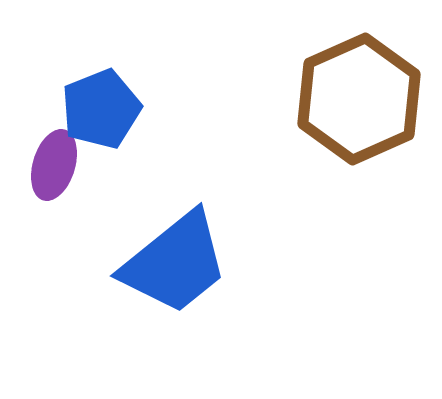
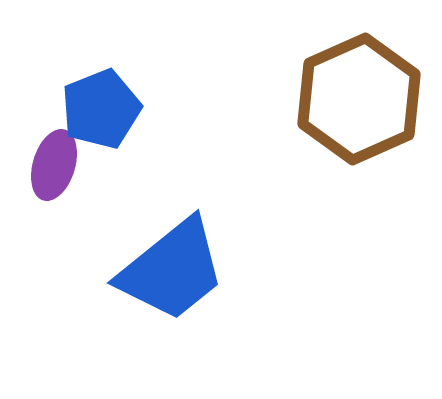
blue trapezoid: moved 3 px left, 7 px down
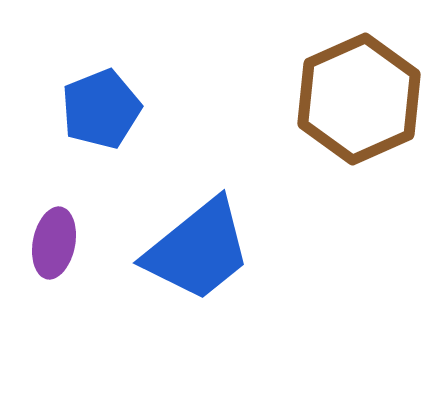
purple ellipse: moved 78 px down; rotated 6 degrees counterclockwise
blue trapezoid: moved 26 px right, 20 px up
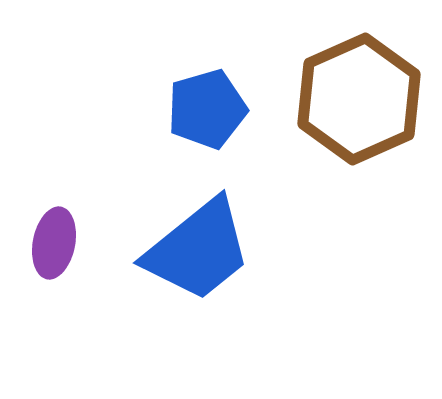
blue pentagon: moved 106 px right; rotated 6 degrees clockwise
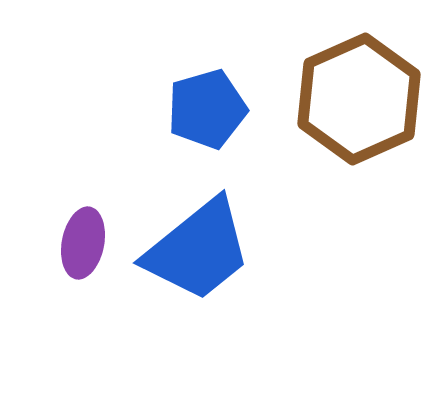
purple ellipse: moved 29 px right
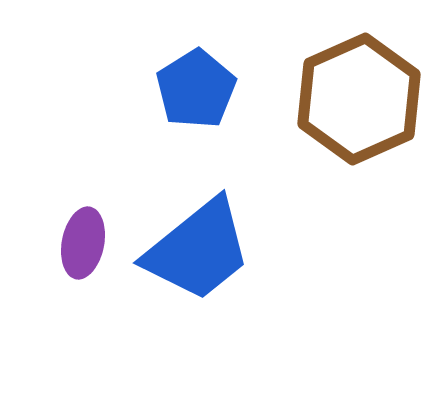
blue pentagon: moved 11 px left, 20 px up; rotated 16 degrees counterclockwise
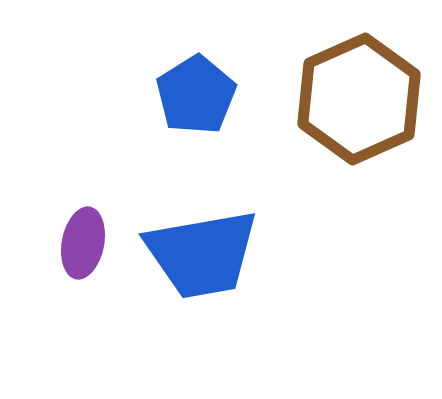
blue pentagon: moved 6 px down
blue trapezoid: moved 4 px right, 4 px down; rotated 29 degrees clockwise
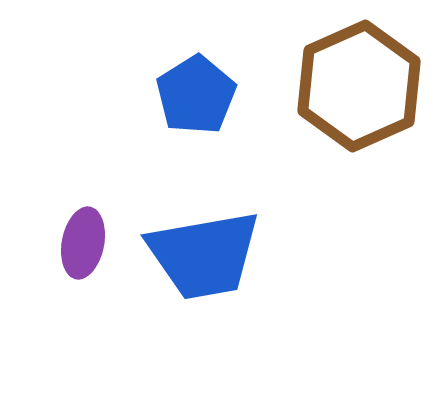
brown hexagon: moved 13 px up
blue trapezoid: moved 2 px right, 1 px down
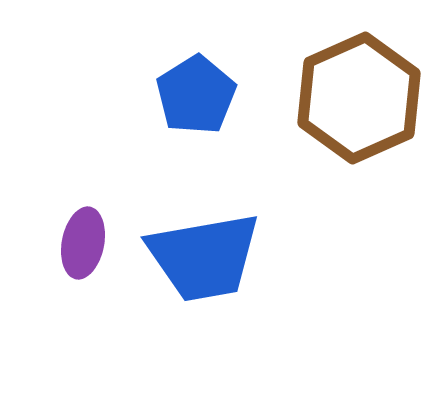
brown hexagon: moved 12 px down
blue trapezoid: moved 2 px down
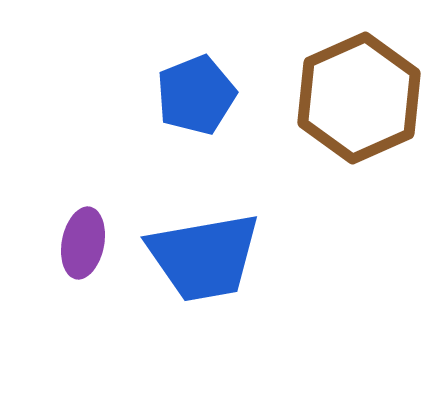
blue pentagon: rotated 10 degrees clockwise
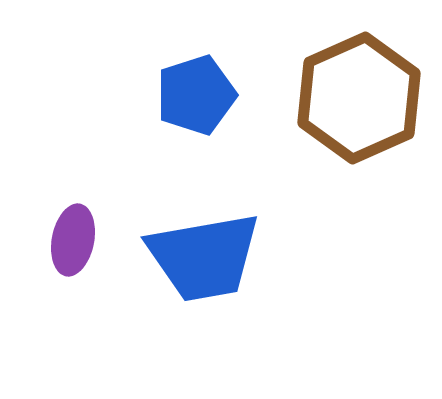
blue pentagon: rotated 4 degrees clockwise
purple ellipse: moved 10 px left, 3 px up
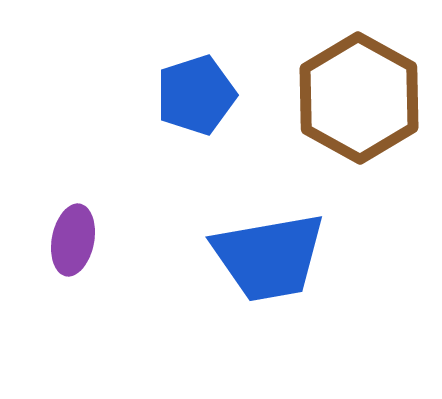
brown hexagon: rotated 7 degrees counterclockwise
blue trapezoid: moved 65 px right
